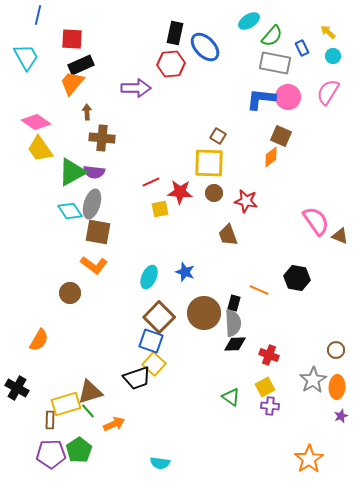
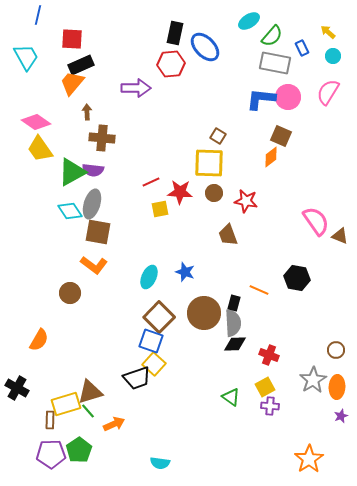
purple semicircle at (94, 172): moved 1 px left, 2 px up
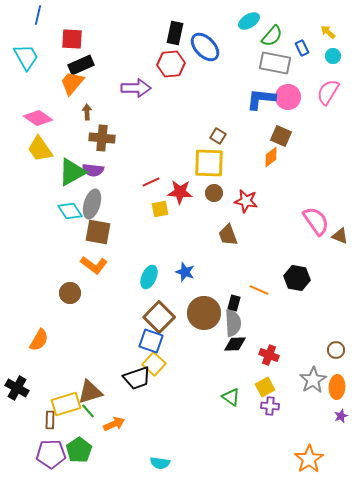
pink diamond at (36, 122): moved 2 px right, 4 px up
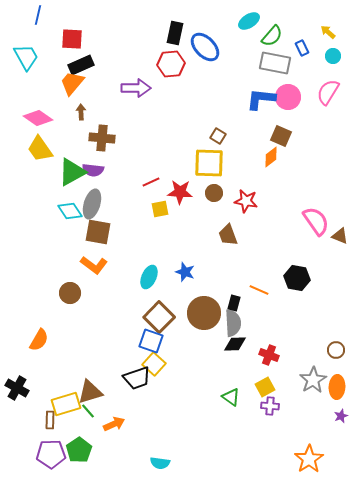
brown arrow at (87, 112): moved 6 px left
